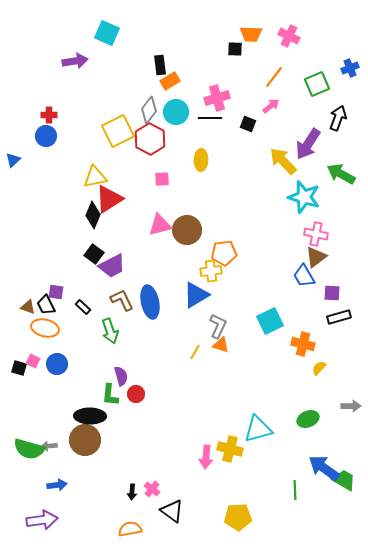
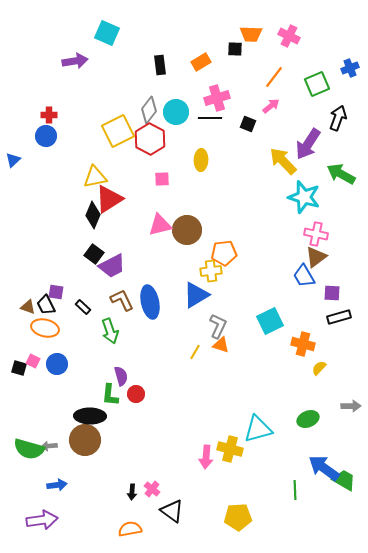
orange rectangle at (170, 81): moved 31 px right, 19 px up
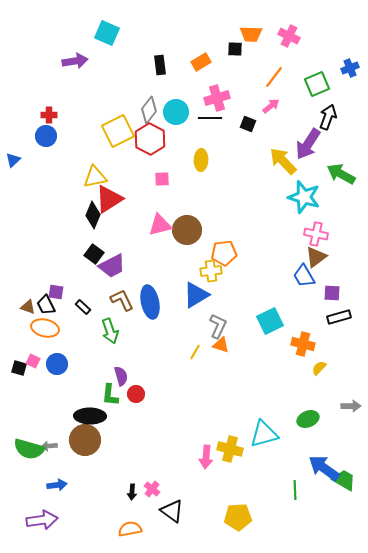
black arrow at (338, 118): moved 10 px left, 1 px up
cyan triangle at (258, 429): moved 6 px right, 5 px down
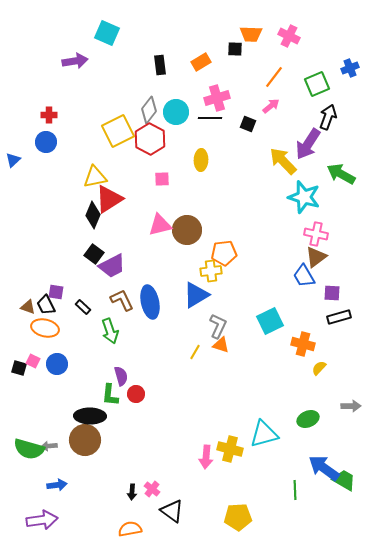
blue circle at (46, 136): moved 6 px down
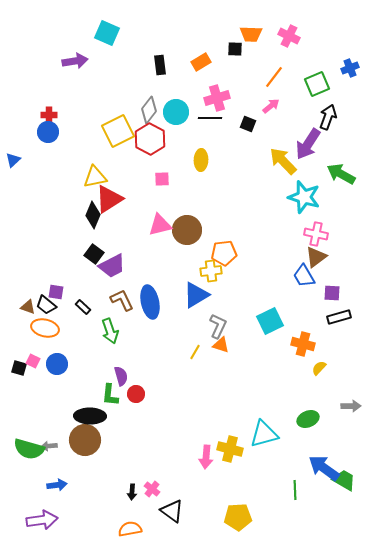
blue circle at (46, 142): moved 2 px right, 10 px up
black trapezoid at (46, 305): rotated 25 degrees counterclockwise
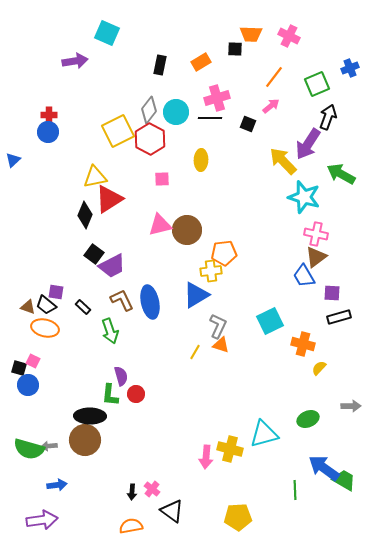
black rectangle at (160, 65): rotated 18 degrees clockwise
black diamond at (93, 215): moved 8 px left
blue circle at (57, 364): moved 29 px left, 21 px down
orange semicircle at (130, 529): moved 1 px right, 3 px up
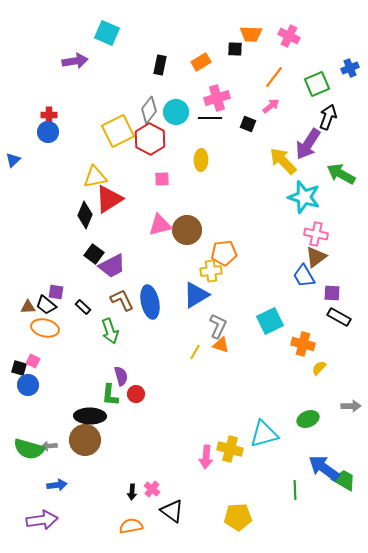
brown triangle at (28, 307): rotated 21 degrees counterclockwise
black rectangle at (339, 317): rotated 45 degrees clockwise
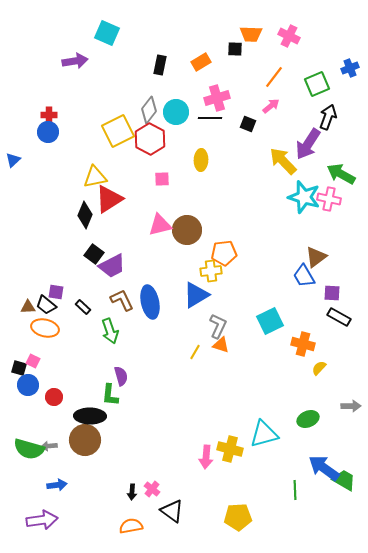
pink cross at (316, 234): moved 13 px right, 35 px up
red circle at (136, 394): moved 82 px left, 3 px down
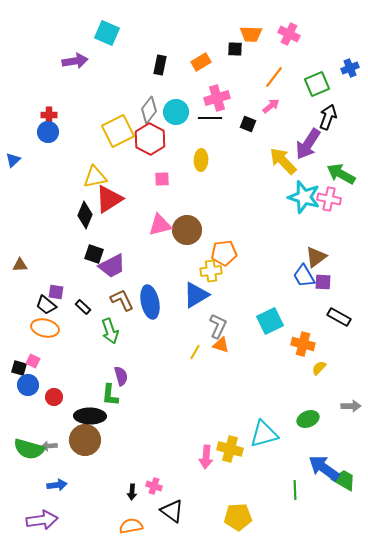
pink cross at (289, 36): moved 2 px up
black square at (94, 254): rotated 18 degrees counterclockwise
purple square at (332, 293): moved 9 px left, 11 px up
brown triangle at (28, 307): moved 8 px left, 42 px up
pink cross at (152, 489): moved 2 px right, 3 px up; rotated 21 degrees counterclockwise
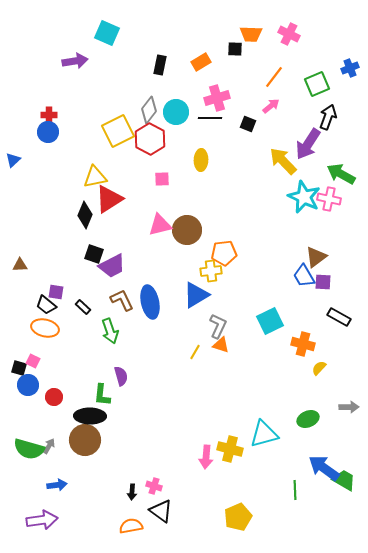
cyan star at (304, 197): rotated 8 degrees clockwise
green L-shape at (110, 395): moved 8 px left
gray arrow at (351, 406): moved 2 px left, 1 px down
gray arrow at (49, 446): rotated 126 degrees clockwise
black triangle at (172, 511): moved 11 px left
yellow pentagon at (238, 517): rotated 20 degrees counterclockwise
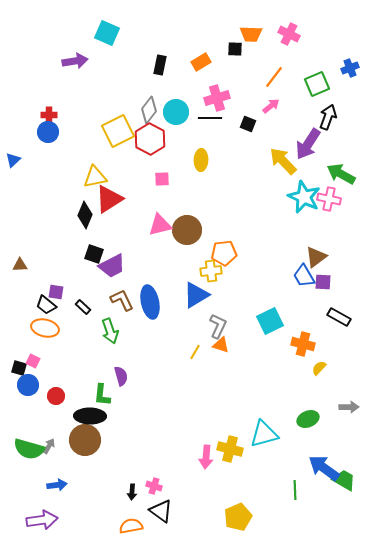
red circle at (54, 397): moved 2 px right, 1 px up
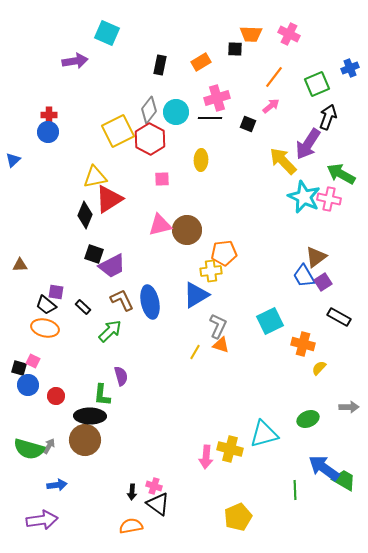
purple square at (323, 282): rotated 36 degrees counterclockwise
green arrow at (110, 331): rotated 115 degrees counterclockwise
black triangle at (161, 511): moved 3 px left, 7 px up
